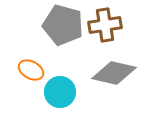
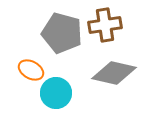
gray pentagon: moved 1 px left, 8 px down
cyan circle: moved 4 px left, 1 px down
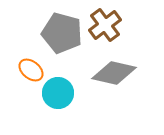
brown cross: rotated 28 degrees counterclockwise
orange ellipse: rotated 10 degrees clockwise
cyan circle: moved 2 px right
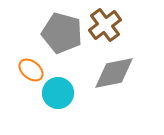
gray diamond: rotated 24 degrees counterclockwise
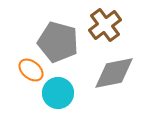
gray pentagon: moved 4 px left, 9 px down
